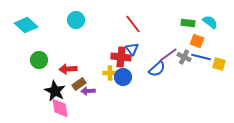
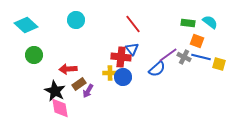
green circle: moved 5 px left, 5 px up
purple arrow: rotated 56 degrees counterclockwise
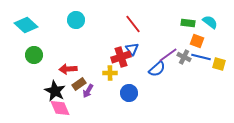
red cross: rotated 24 degrees counterclockwise
blue circle: moved 6 px right, 16 px down
pink diamond: rotated 15 degrees counterclockwise
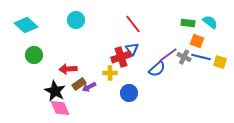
yellow square: moved 1 px right, 2 px up
purple arrow: moved 1 px right, 4 px up; rotated 32 degrees clockwise
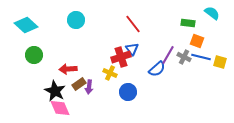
cyan semicircle: moved 2 px right, 9 px up
purple line: rotated 24 degrees counterclockwise
yellow cross: rotated 24 degrees clockwise
purple arrow: rotated 56 degrees counterclockwise
blue circle: moved 1 px left, 1 px up
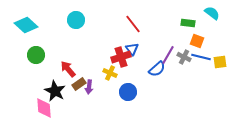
green circle: moved 2 px right
yellow square: rotated 24 degrees counterclockwise
red arrow: rotated 54 degrees clockwise
pink diamond: moved 16 px left; rotated 20 degrees clockwise
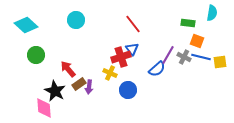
cyan semicircle: rotated 63 degrees clockwise
blue circle: moved 2 px up
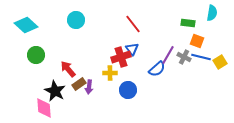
yellow square: rotated 24 degrees counterclockwise
yellow cross: rotated 24 degrees counterclockwise
